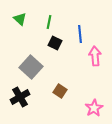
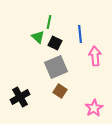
green triangle: moved 18 px right, 18 px down
gray square: moved 25 px right; rotated 25 degrees clockwise
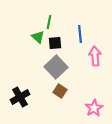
black square: rotated 32 degrees counterclockwise
gray square: rotated 20 degrees counterclockwise
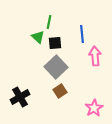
blue line: moved 2 px right
brown square: rotated 24 degrees clockwise
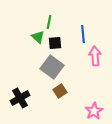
blue line: moved 1 px right
gray square: moved 4 px left; rotated 10 degrees counterclockwise
black cross: moved 1 px down
pink star: moved 3 px down
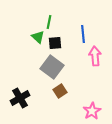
pink star: moved 2 px left
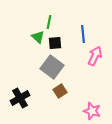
pink arrow: rotated 30 degrees clockwise
pink star: rotated 24 degrees counterclockwise
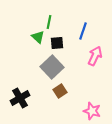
blue line: moved 3 px up; rotated 24 degrees clockwise
black square: moved 2 px right
gray square: rotated 10 degrees clockwise
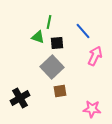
blue line: rotated 60 degrees counterclockwise
green triangle: rotated 24 degrees counterclockwise
brown square: rotated 24 degrees clockwise
pink star: moved 2 px up; rotated 12 degrees counterclockwise
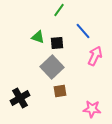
green line: moved 10 px right, 12 px up; rotated 24 degrees clockwise
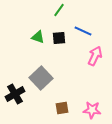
blue line: rotated 24 degrees counterclockwise
black square: moved 2 px right, 5 px up
gray square: moved 11 px left, 11 px down
brown square: moved 2 px right, 17 px down
black cross: moved 5 px left, 4 px up
pink star: moved 1 px down
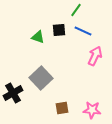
green line: moved 17 px right
black square: moved 8 px up
black cross: moved 2 px left, 1 px up
